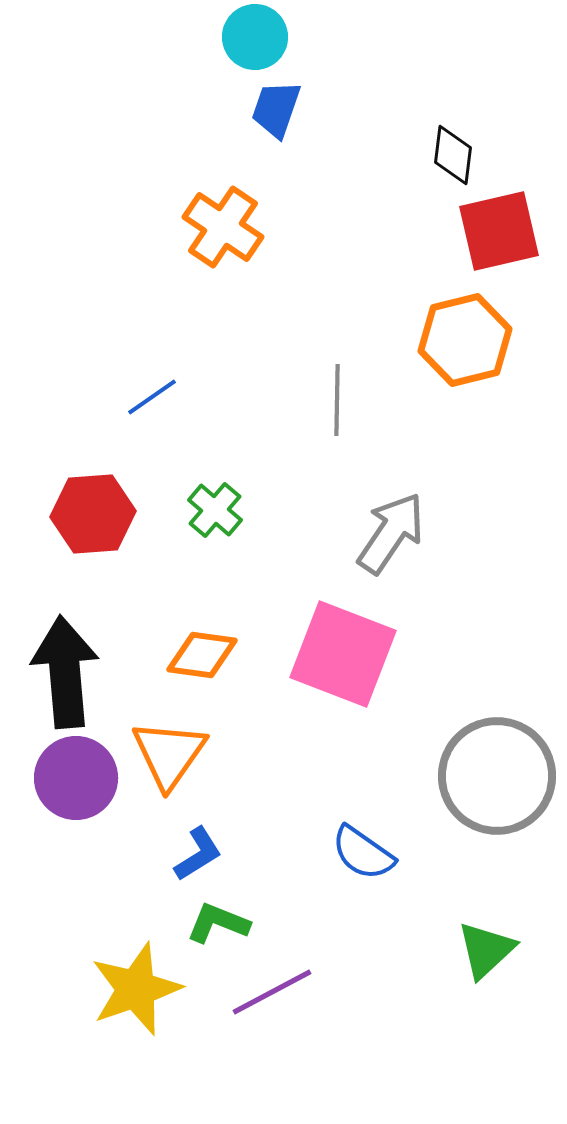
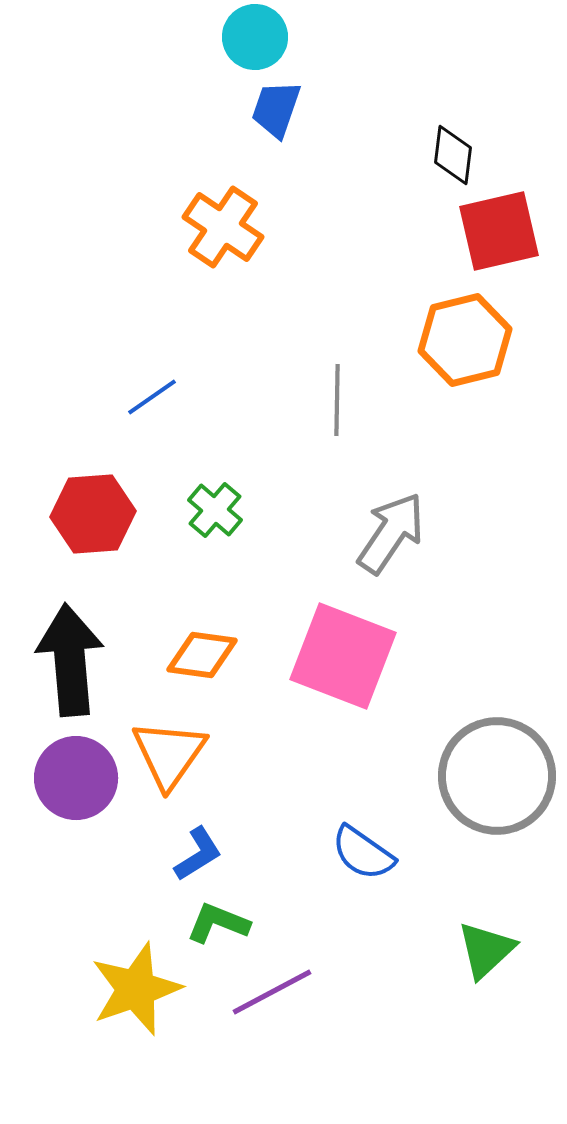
pink square: moved 2 px down
black arrow: moved 5 px right, 12 px up
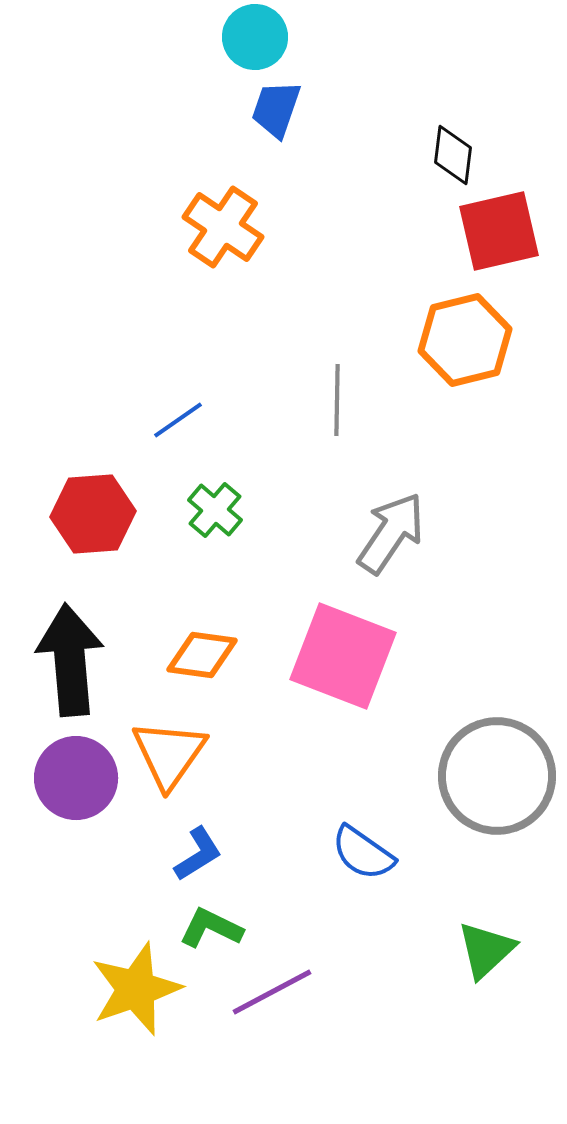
blue line: moved 26 px right, 23 px down
green L-shape: moved 7 px left, 5 px down; rotated 4 degrees clockwise
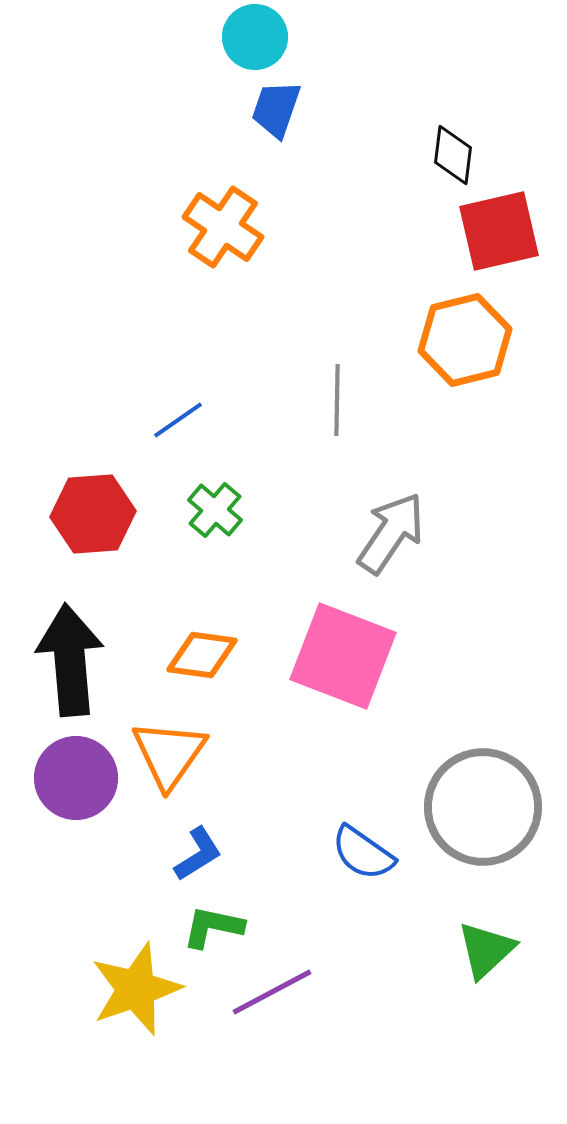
gray circle: moved 14 px left, 31 px down
green L-shape: moved 2 px right, 1 px up; rotated 14 degrees counterclockwise
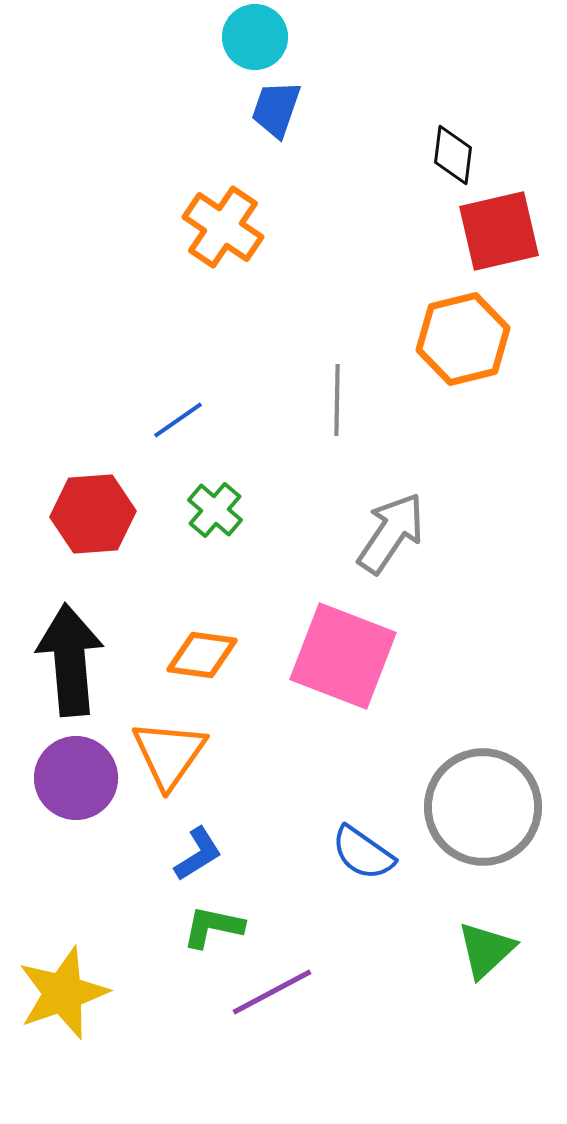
orange hexagon: moved 2 px left, 1 px up
yellow star: moved 73 px left, 4 px down
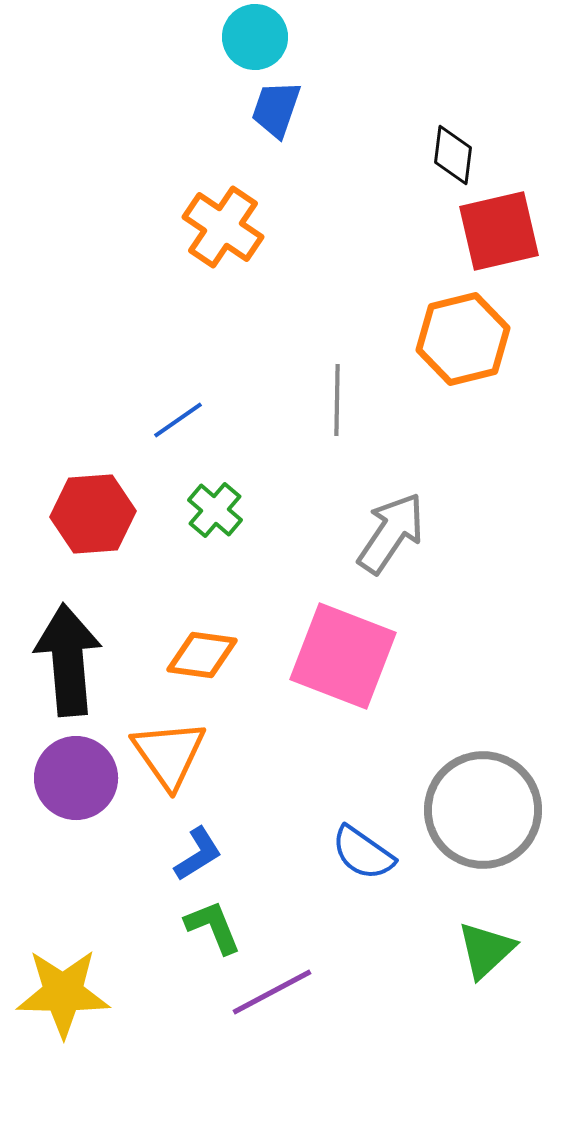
black arrow: moved 2 px left
orange triangle: rotated 10 degrees counterclockwise
gray circle: moved 3 px down
green L-shape: rotated 56 degrees clockwise
yellow star: rotated 20 degrees clockwise
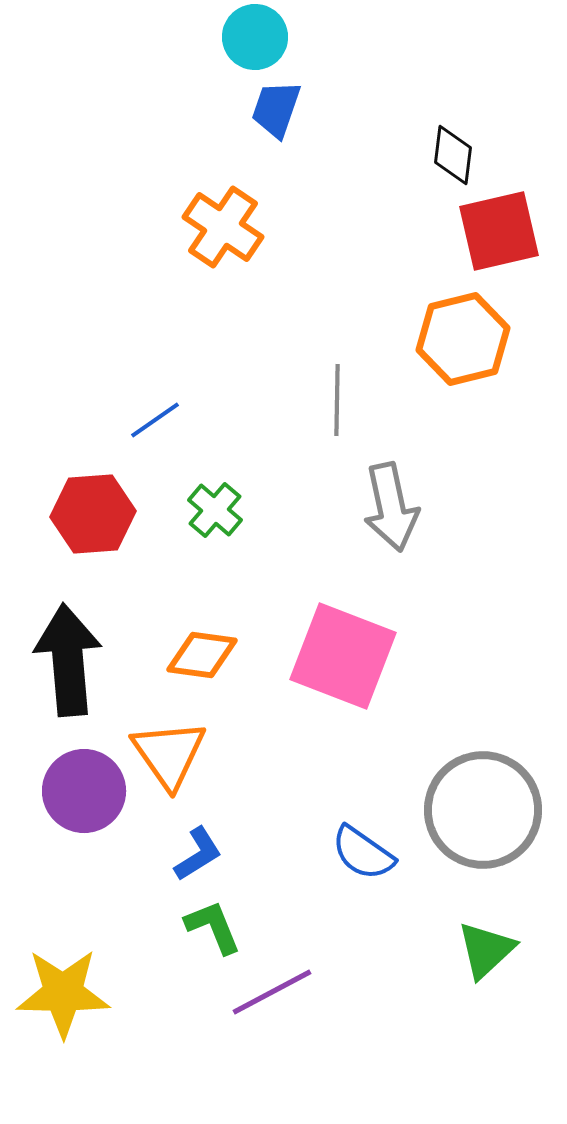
blue line: moved 23 px left
gray arrow: moved 26 px up; rotated 134 degrees clockwise
purple circle: moved 8 px right, 13 px down
